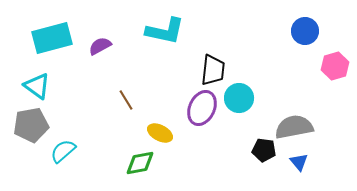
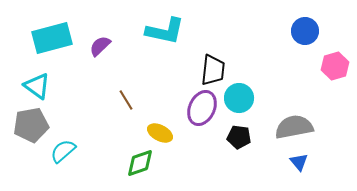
purple semicircle: rotated 15 degrees counterclockwise
black pentagon: moved 25 px left, 13 px up
green diamond: rotated 8 degrees counterclockwise
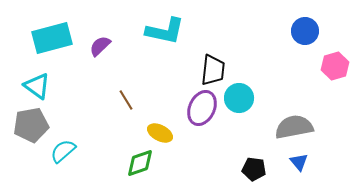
black pentagon: moved 15 px right, 32 px down
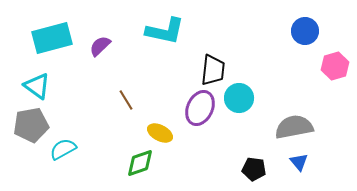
purple ellipse: moved 2 px left
cyan semicircle: moved 2 px up; rotated 12 degrees clockwise
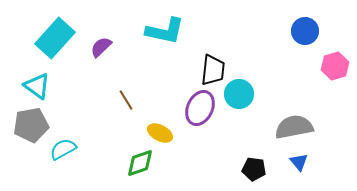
cyan rectangle: moved 3 px right; rotated 33 degrees counterclockwise
purple semicircle: moved 1 px right, 1 px down
cyan circle: moved 4 px up
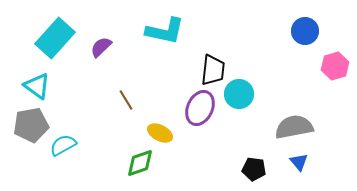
cyan semicircle: moved 4 px up
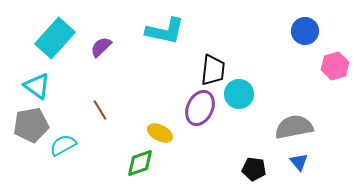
brown line: moved 26 px left, 10 px down
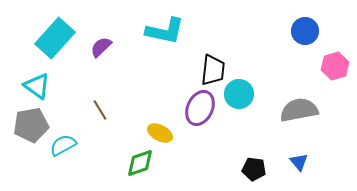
gray semicircle: moved 5 px right, 17 px up
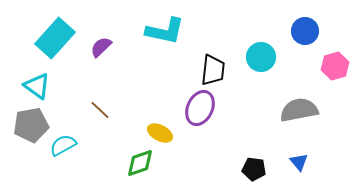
cyan circle: moved 22 px right, 37 px up
brown line: rotated 15 degrees counterclockwise
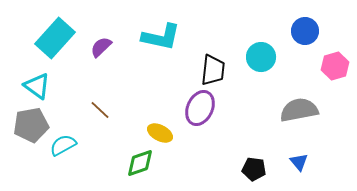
cyan L-shape: moved 4 px left, 6 px down
